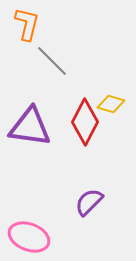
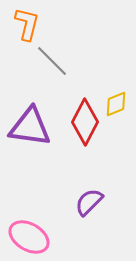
yellow diamond: moved 5 px right; rotated 40 degrees counterclockwise
pink ellipse: rotated 9 degrees clockwise
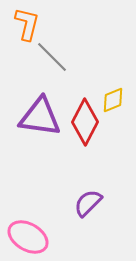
gray line: moved 4 px up
yellow diamond: moved 3 px left, 4 px up
purple triangle: moved 10 px right, 10 px up
purple semicircle: moved 1 px left, 1 px down
pink ellipse: moved 1 px left
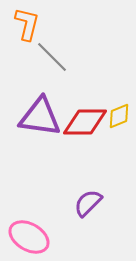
yellow diamond: moved 6 px right, 16 px down
red diamond: rotated 63 degrees clockwise
pink ellipse: moved 1 px right
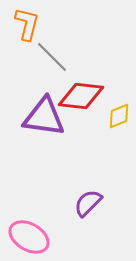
purple triangle: moved 4 px right
red diamond: moved 4 px left, 26 px up; rotated 6 degrees clockwise
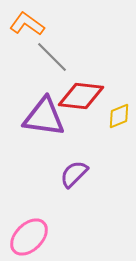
orange L-shape: rotated 68 degrees counterclockwise
purple semicircle: moved 14 px left, 29 px up
pink ellipse: rotated 75 degrees counterclockwise
